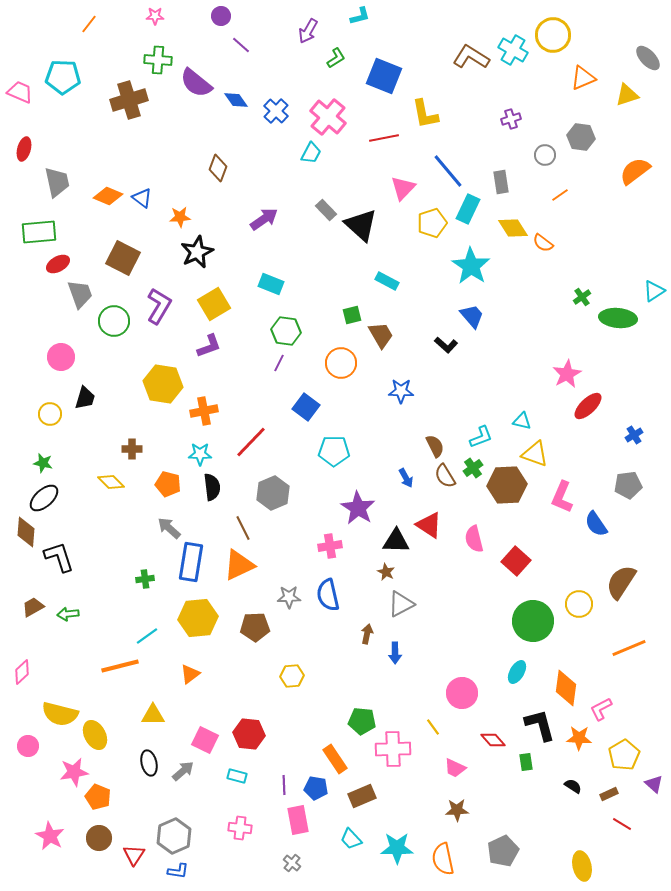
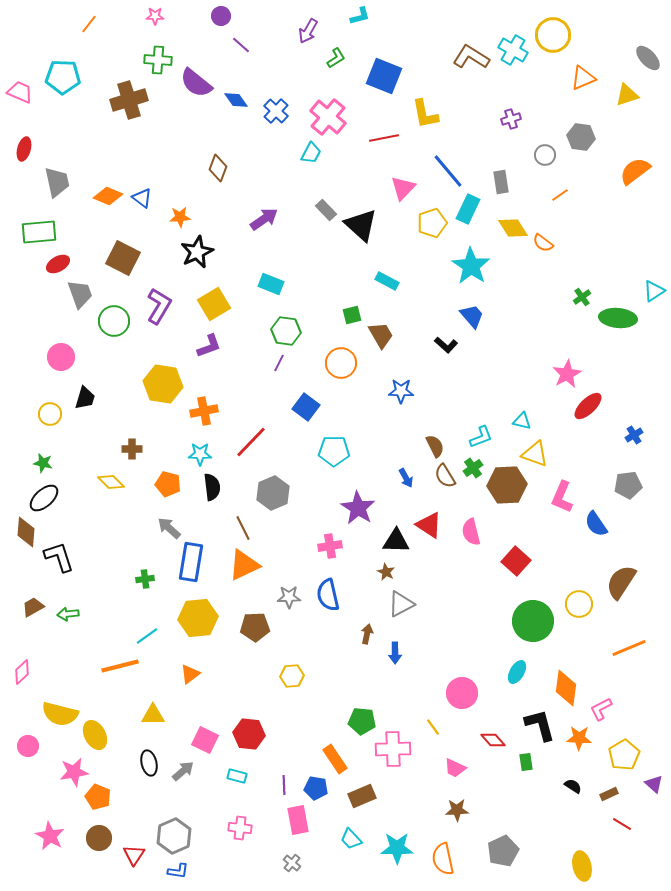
pink semicircle at (474, 539): moved 3 px left, 7 px up
orange triangle at (239, 565): moved 5 px right
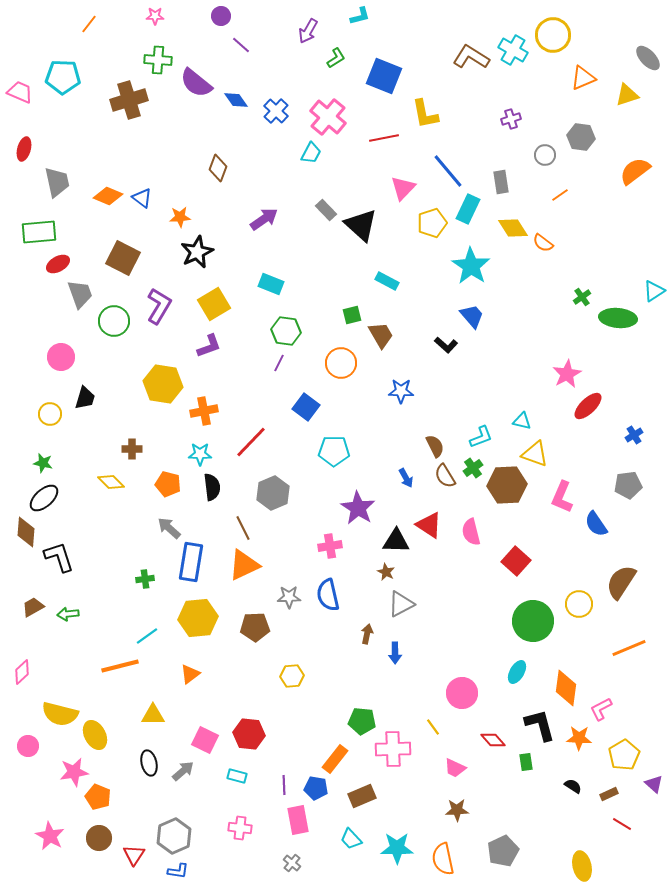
orange rectangle at (335, 759): rotated 72 degrees clockwise
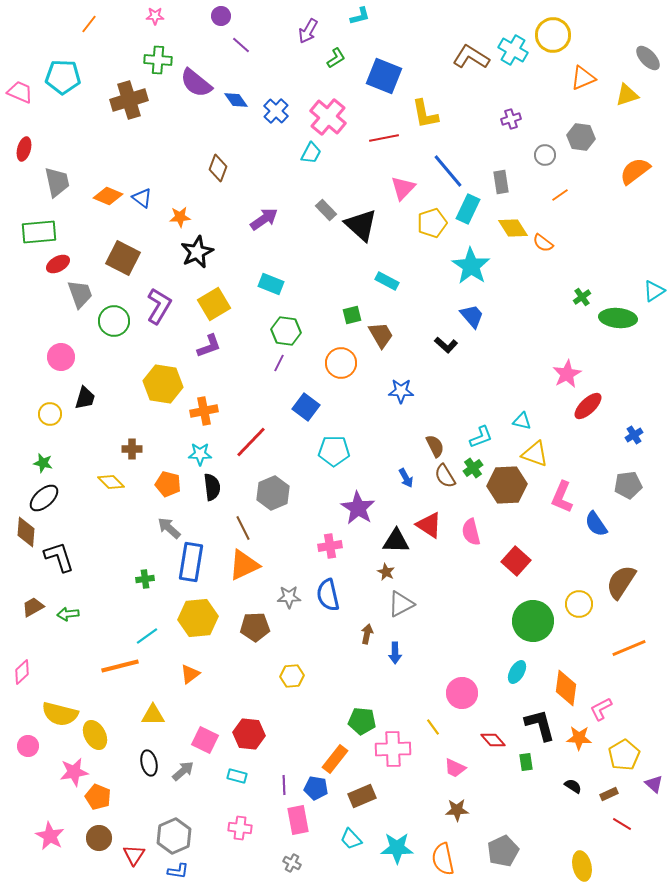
gray cross at (292, 863): rotated 12 degrees counterclockwise
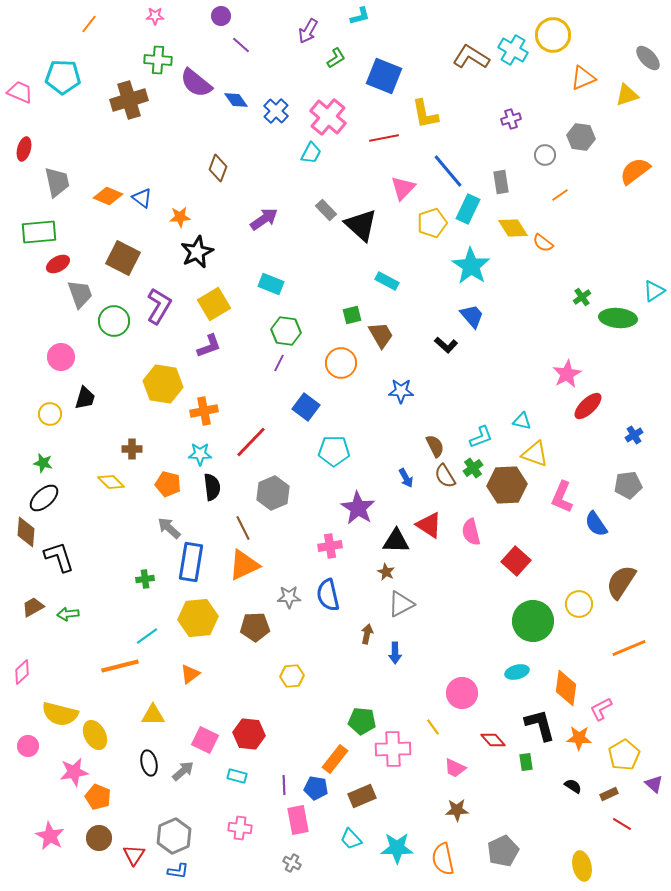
cyan ellipse at (517, 672): rotated 45 degrees clockwise
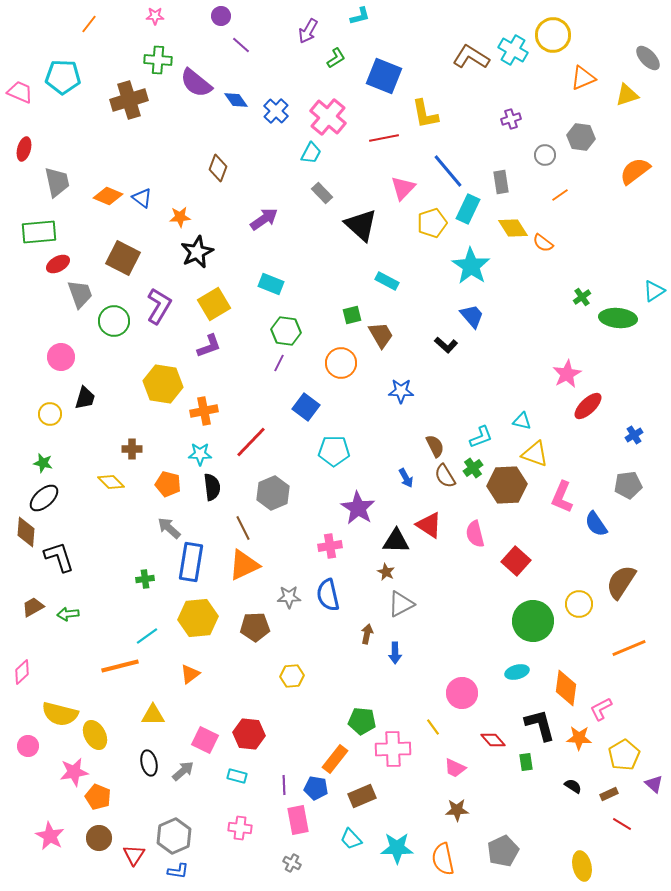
gray rectangle at (326, 210): moved 4 px left, 17 px up
pink semicircle at (471, 532): moved 4 px right, 2 px down
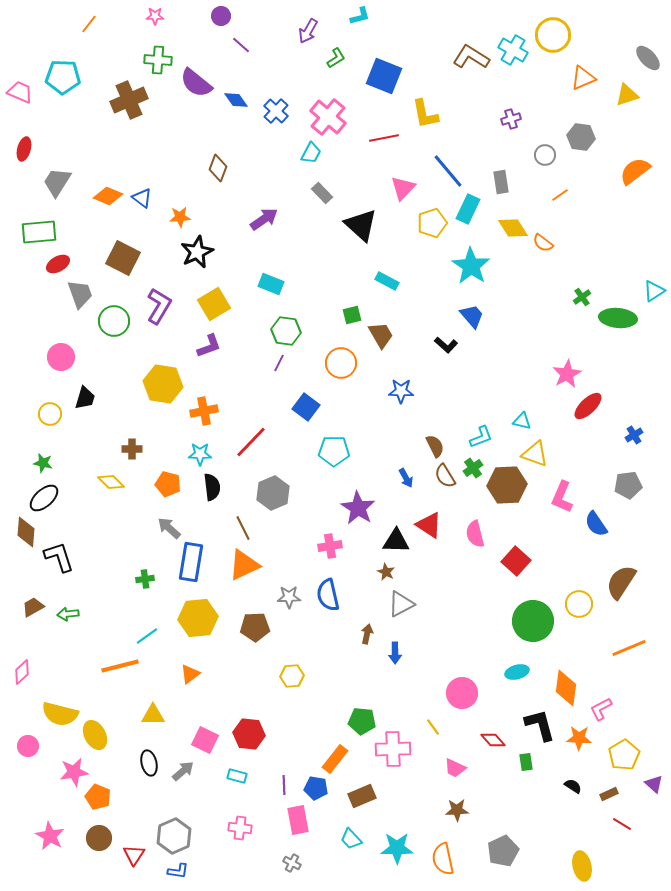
brown cross at (129, 100): rotated 6 degrees counterclockwise
gray trapezoid at (57, 182): rotated 136 degrees counterclockwise
